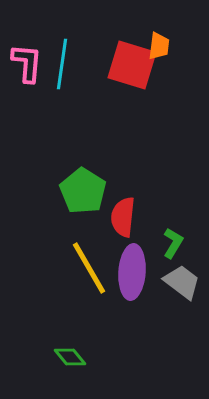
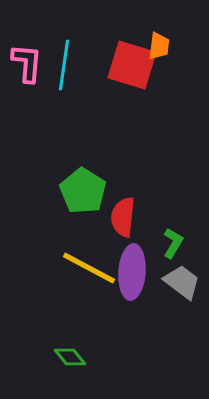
cyan line: moved 2 px right, 1 px down
yellow line: rotated 32 degrees counterclockwise
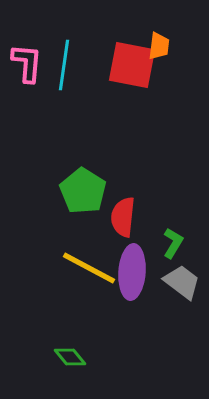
red square: rotated 6 degrees counterclockwise
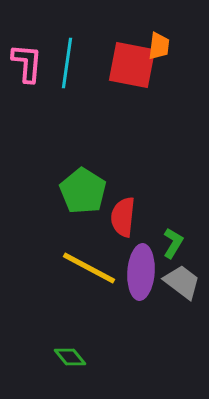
cyan line: moved 3 px right, 2 px up
purple ellipse: moved 9 px right
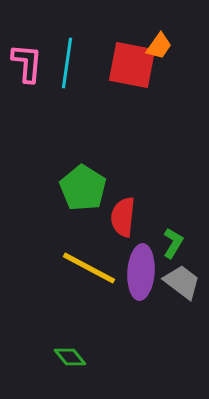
orange trapezoid: rotated 28 degrees clockwise
green pentagon: moved 3 px up
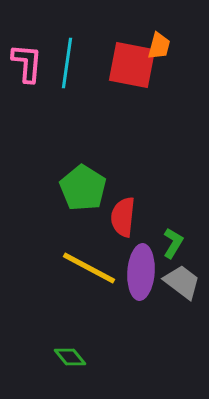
orange trapezoid: rotated 20 degrees counterclockwise
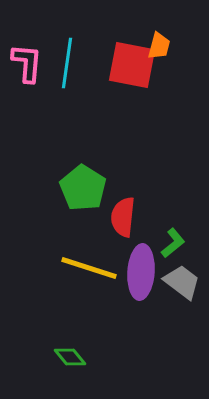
green L-shape: rotated 20 degrees clockwise
yellow line: rotated 10 degrees counterclockwise
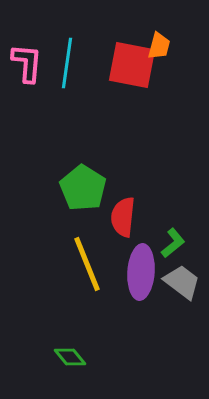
yellow line: moved 2 px left, 4 px up; rotated 50 degrees clockwise
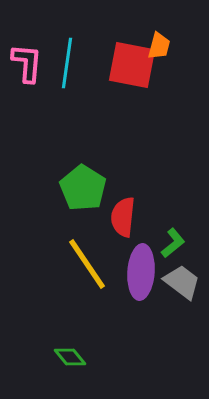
yellow line: rotated 12 degrees counterclockwise
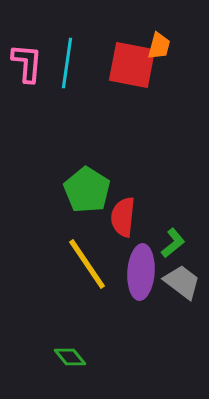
green pentagon: moved 4 px right, 2 px down
